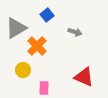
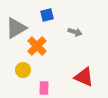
blue square: rotated 24 degrees clockwise
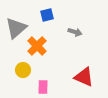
gray triangle: rotated 10 degrees counterclockwise
pink rectangle: moved 1 px left, 1 px up
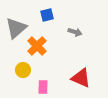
red triangle: moved 3 px left, 1 px down
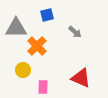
gray triangle: rotated 40 degrees clockwise
gray arrow: rotated 24 degrees clockwise
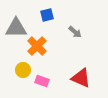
pink rectangle: moved 1 px left, 6 px up; rotated 72 degrees counterclockwise
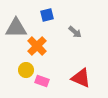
yellow circle: moved 3 px right
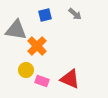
blue square: moved 2 px left
gray triangle: moved 2 px down; rotated 10 degrees clockwise
gray arrow: moved 18 px up
red triangle: moved 11 px left, 1 px down
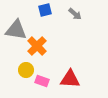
blue square: moved 5 px up
red triangle: rotated 20 degrees counterclockwise
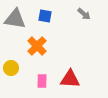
blue square: moved 6 px down; rotated 24 degrees clockwise
gray arrow: moved 9 px right
gray triangle: moved 1 px left, 11 px up
yellow circle: moved 15 px left, 2 px up
pink rectangle: rotated 72 degrees clockwise
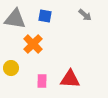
gray arrow: moved 1 px right, 1 px down
orange cross: moved 4 px left, 2 px up
